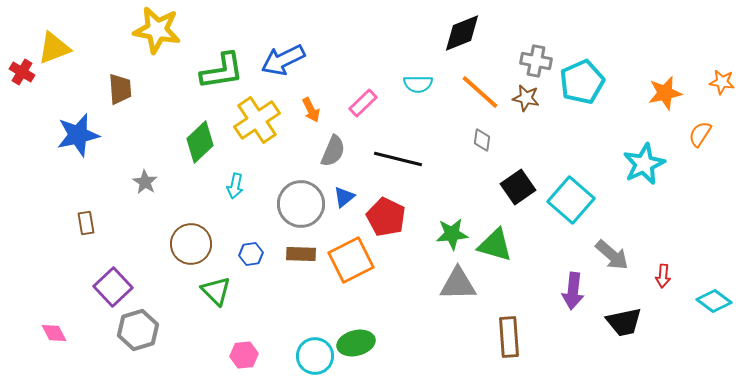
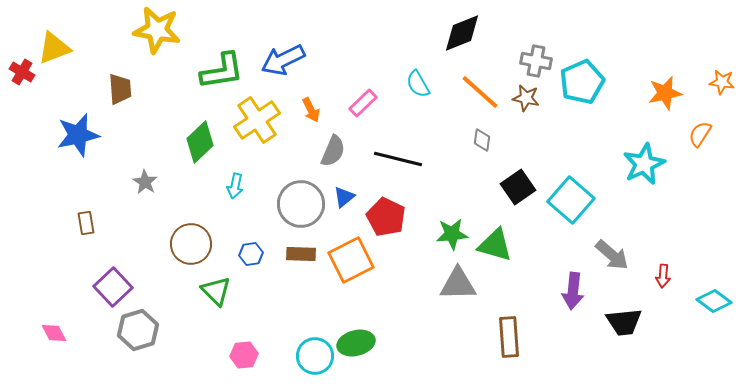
cyan semicircle at (418, 84): rotated 60 degrees clockwise
black trapezoid at (624, 322): rotated 6 degrees clockwise
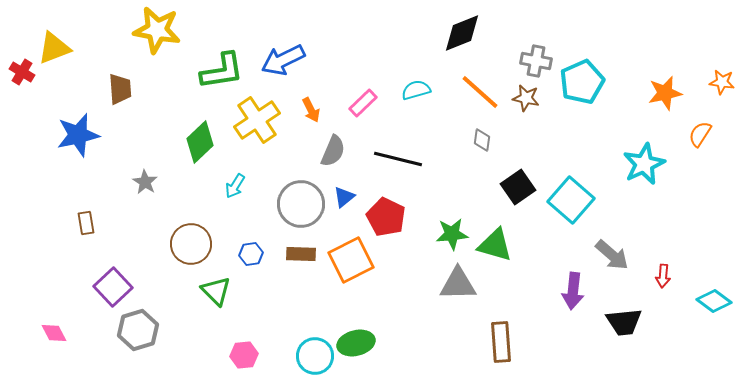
cyan semicircle at (418, 84): moved 2 px left, 6 px down; rotated 104 degrees clockwise
cyan arrow at (235, 186): rotated 20 degrees clockwise
brown rectangle at (509, 337): moved 8 px left, 5 px down
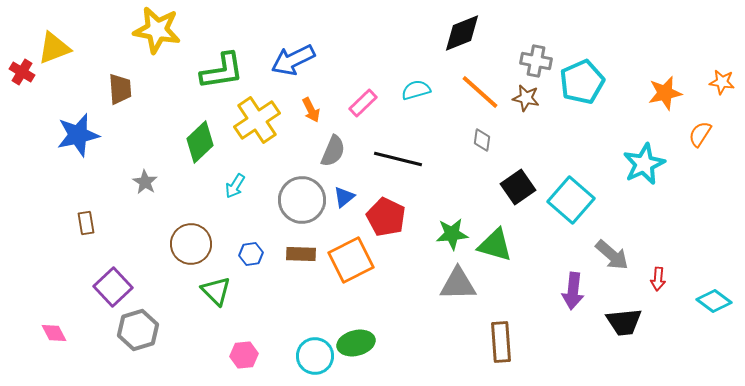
blue arrow at (283, 60): moved 10 px right
gray circle at (301, 204): moved 1 px right, 4 px up
red arrow at (663, 276): moved 5 px left, 3 px down
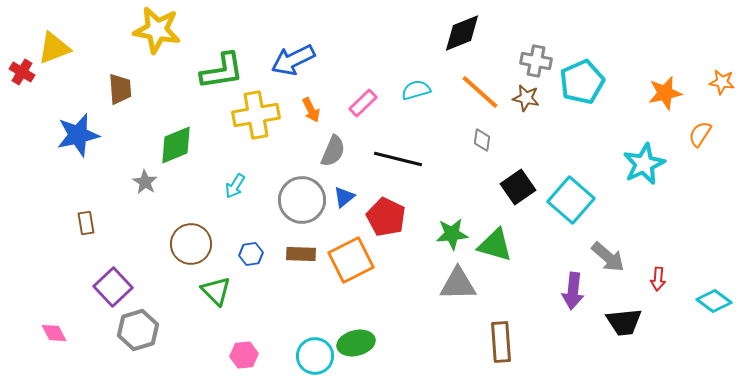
yellow cross at (257, 120): moved 1 px left, 5 px up; rotated 24 degrees clockwise
green diamond at (200, 142): moved 24 px left, 3 px down; rotated 21 degrees clockwise
gray arrow at (612, 255): moved 4 px left, 2 px down
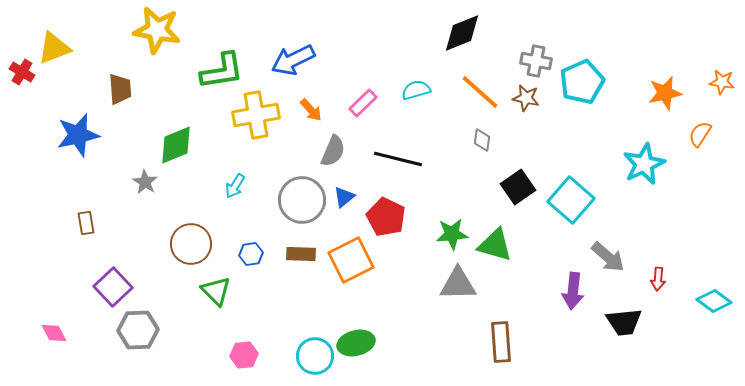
orange arrow at (311, 110): rotated 15 degrees counterclockwise
gray hexagon at (138, 330): rotated 15 degrees clockwise
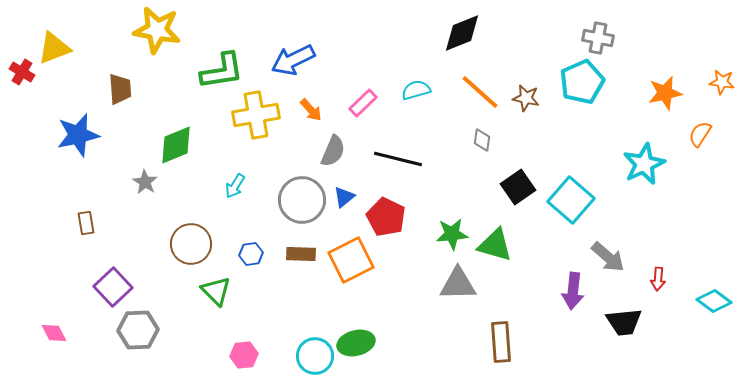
gray cross at (536, 61): moved 62 px right, 23 px up
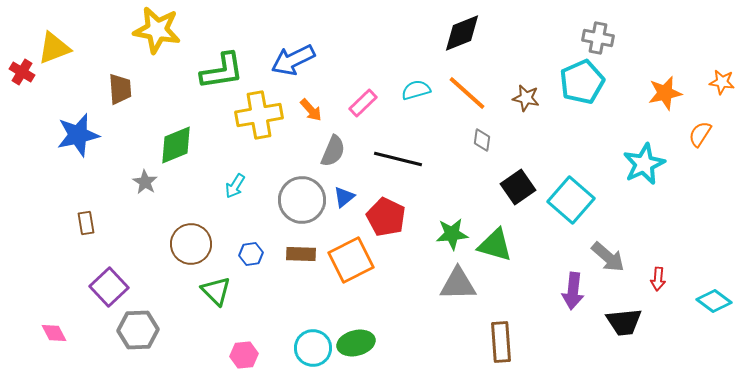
orange line at (480, 92): moved 13 px left, 1 px down
yellow cross at (256, 115): moved 3 px right
purple square at (113, 287): moved 4 px left
cyan circle at (315, 356): moved 2 px left, 8 px up
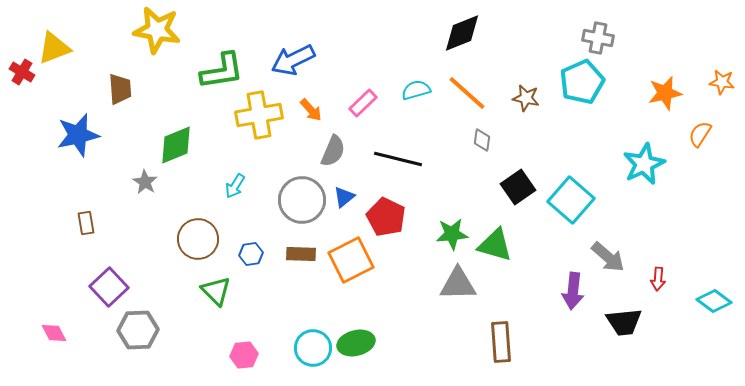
brown circle at (191, 244): moved 7 px right, 5 px up
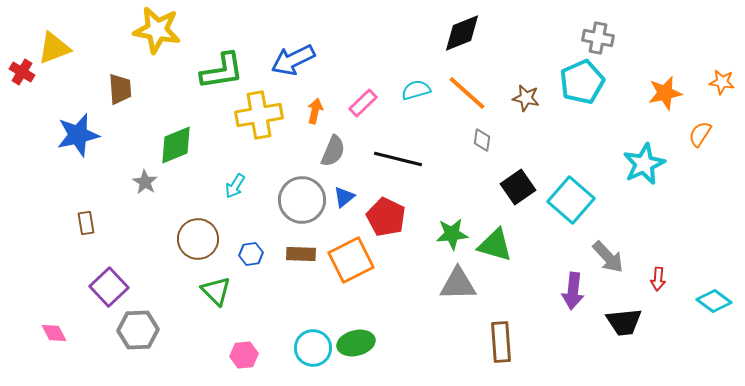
orange arrow at (311, 110): moved 4 px right, 1 px down; rotated 125 degrees counterclockwise
gray arrow at (608, 257): rotated 6 degrees clockwise
